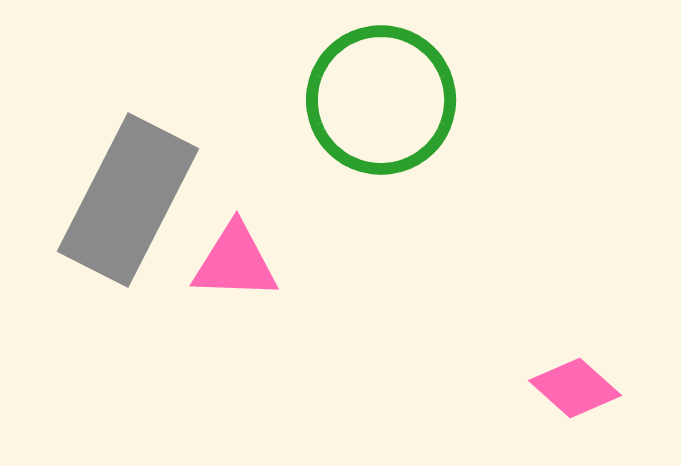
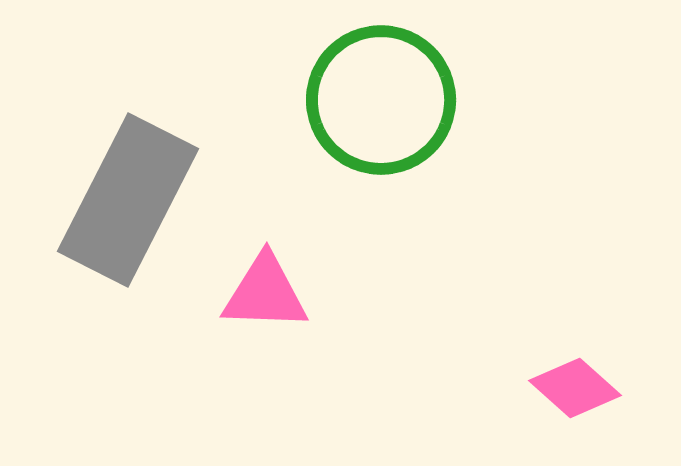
pink triangle: moved 30 px right, 31 px down
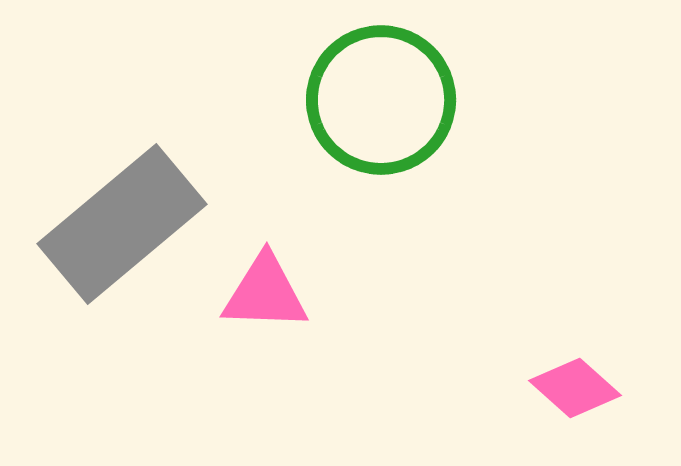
gray rectangle: moved 6 px left, 24 px down; rotated 23 degrees clockwise
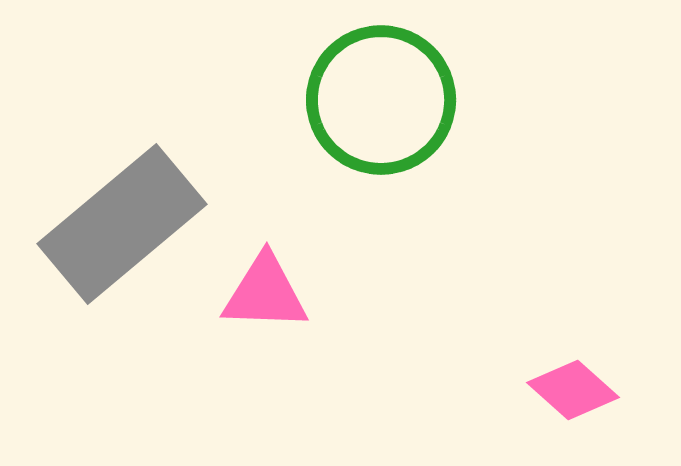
pink diamond: moved 2 px left, 2 px down
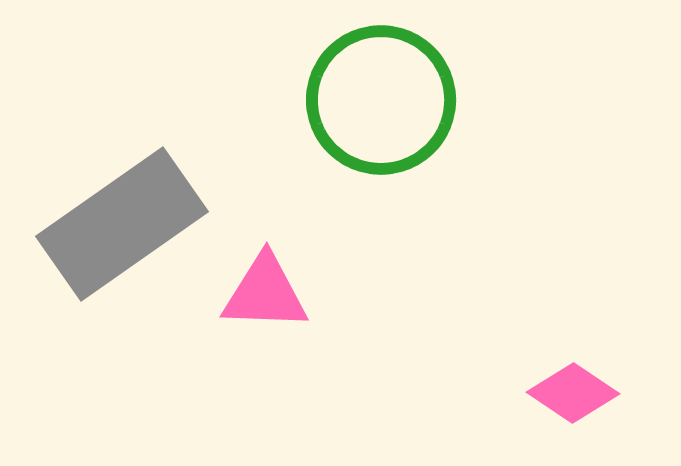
gray rectangle: rotated 5 degrees clockwise
pink diamond: moved 3 px down; rotated 8 degrees counterclockwise
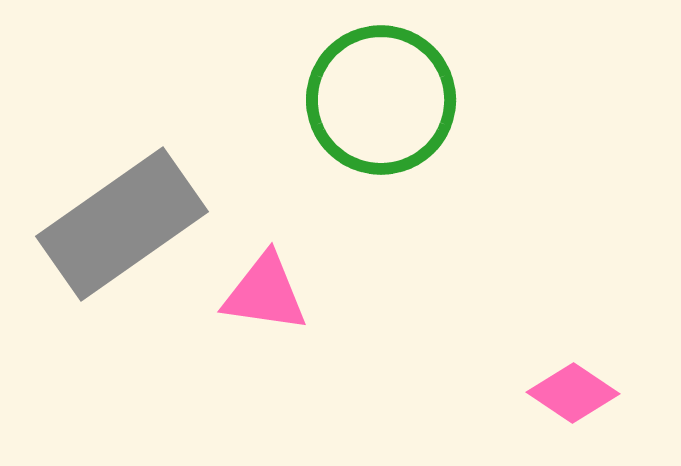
pink triangle: rotated 6 degrees clockwise
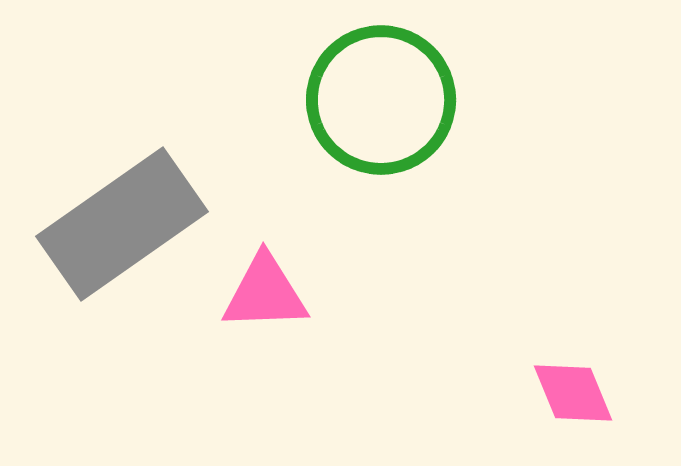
pink triangle: rotated 10 degrees counterclockwise
pink diamond: rotated 34 degrees clockwise
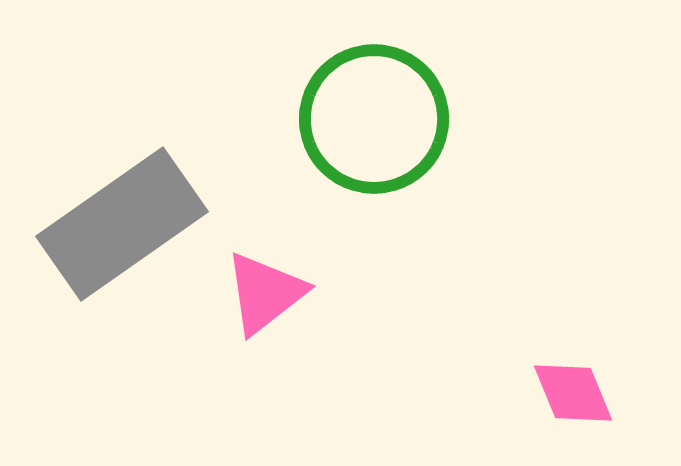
green circle: moved 7 px left, 19 px down
pink triangle: rotated 36 degrees counterclockwise
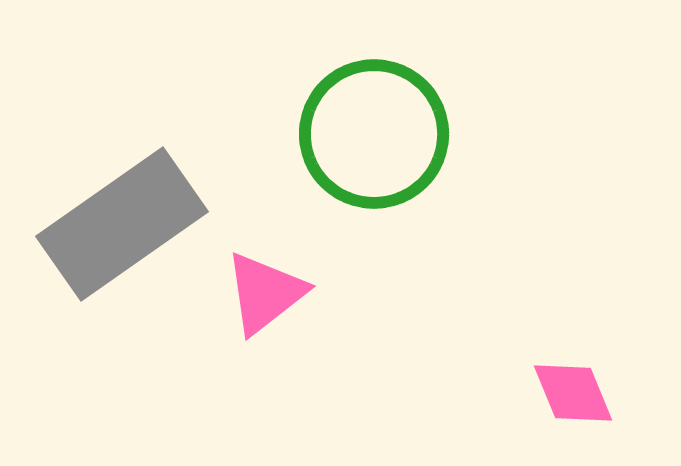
green circle: moved 15 px down
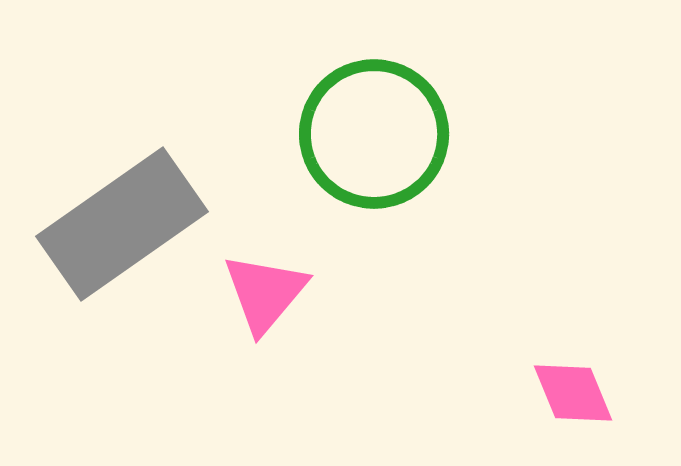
pink triangle: rotated 12 degrees counterclockwise
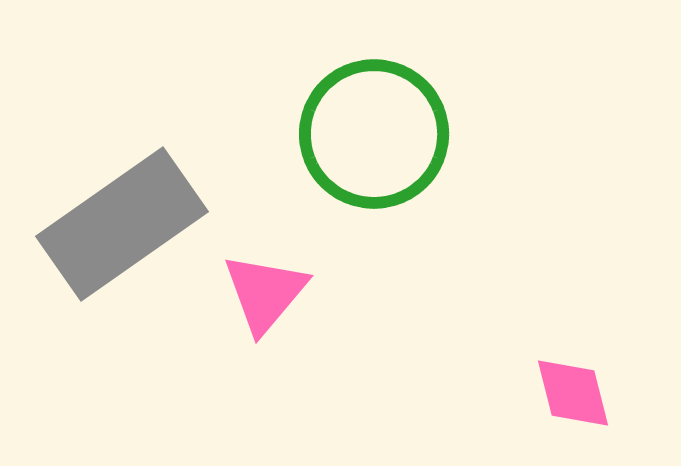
pink diamond: rotated 8 degrees clockwise
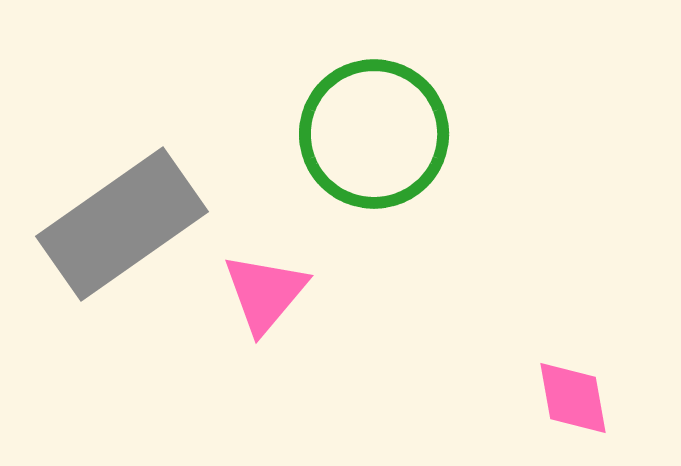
pink diamond: moved 5 px down; rotated 4 degrees clockwise
